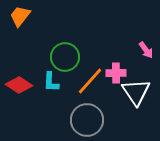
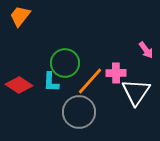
green circle: moved 6 px down
white triangle: rotated 8 degrees clockwise
gray circle: moved 8 px left, 8 px up
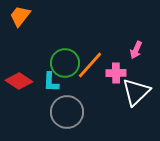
pink arrow: moved 10 px left; rotated 60 degrees clockwise
orange line: moved 16 px up
red diamond: moved 4 px up
white triangle: rotated 12 degrees clockwise
gray circle: moved 12 px left
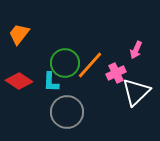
orange trapezoid: moved 1 px left, 18 px down
pink cross: rotated 24 degrees counterclockwise
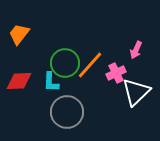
red diamond: rotated 36 degrees counterclockwise
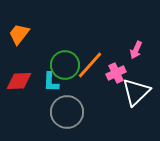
green circle: moved 2 px down
